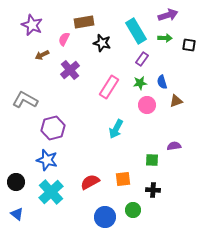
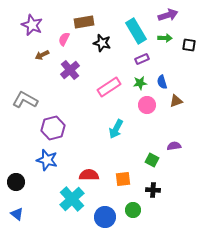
purple rectangle: rotated 32 degrees clockwise
pink rectangle: rotated 25 degrees clockwise
green square: rotated 24 degrees clockwise
red semicircle: moved 1 px left, 7 px up; rotated 30 degrees clockwise
cyan cross: moved 21 px right, 7 px down
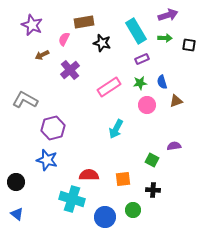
cyan cross: rotated 30 degrees counterclockwise
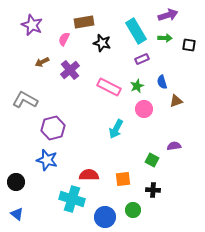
brown arrow: moved 7 px down
green star: moved 3 px left, 3 px down; rotated 16 degrees counterclockwise
pink rectangle: rotated 60 degrees clockwise
pink circle: moved 3 px left, 4 px down
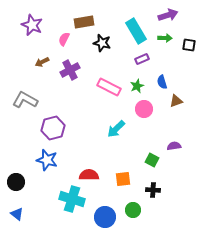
purple cross: rotated 12 degrees clockwise
cyan arrow: rotated 18 degrees clockwise
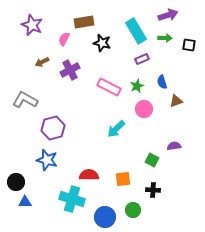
blue triangle: moved 8 px right, 12 px up; rotated 40 degrees counterclockwise
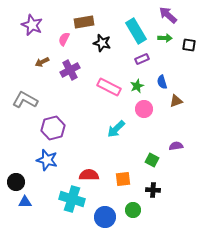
purple arrow: rotated 120 degrees counterclockwise
purple semicircle: moved 2 px right
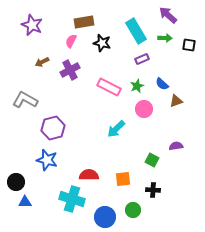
pink semicircle: moved 7 px right, 2 px down
blue semicircle: moved 2 px down; rotated 32 degrees counterclockwise
